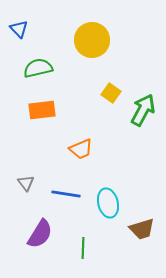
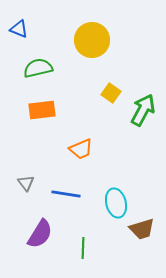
blue triangle: rotated 24 degrees counterclockwise
cyan ellipse: moved 8 px right
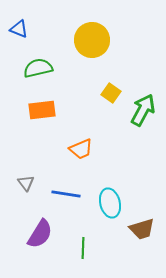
cyan ellipse: moved 6 px left
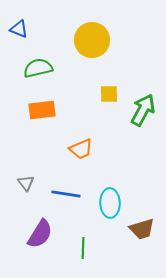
yellow square: moved 2 px left, 1 px down; rotated 36 degrees counterclockwise
cyan ellipse: rotated 12 degrees clockwise
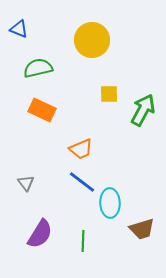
orange rectangle: rotated 32 degrees clockwise
blue line: moved 16 px right, 12 px up; rotated 28 degrees clockwise
green line: moved 7 px up
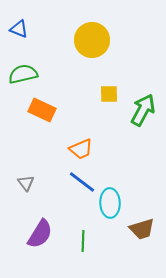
green semicircle: moved 15 px left, 6 px down
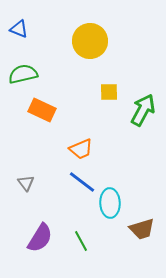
yellow circle: moved 2 px left, 1 px down
yellow square: moved 2 px up
purple semicircle: moved 4 px down
green line: moved 2 px left; rotated 30 degrees counterclockwise
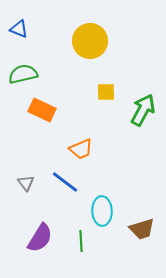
yellow square: moved 3 px left
blue line: moved 17 px left
cyan ellipse: moved 8 px left, 8 px down
green line: rotated 25 degrees clockwise
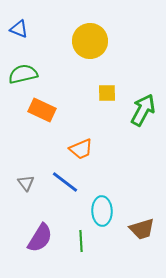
yellow square: moved 1 px right, 1 px down
